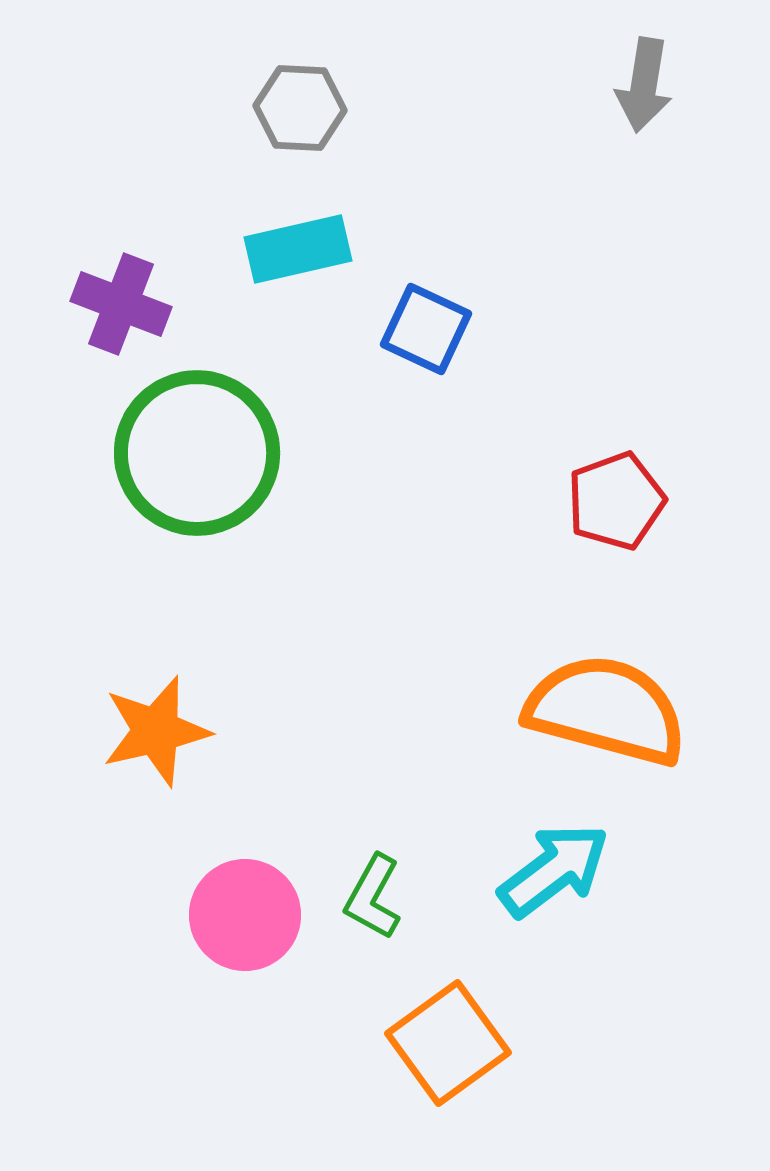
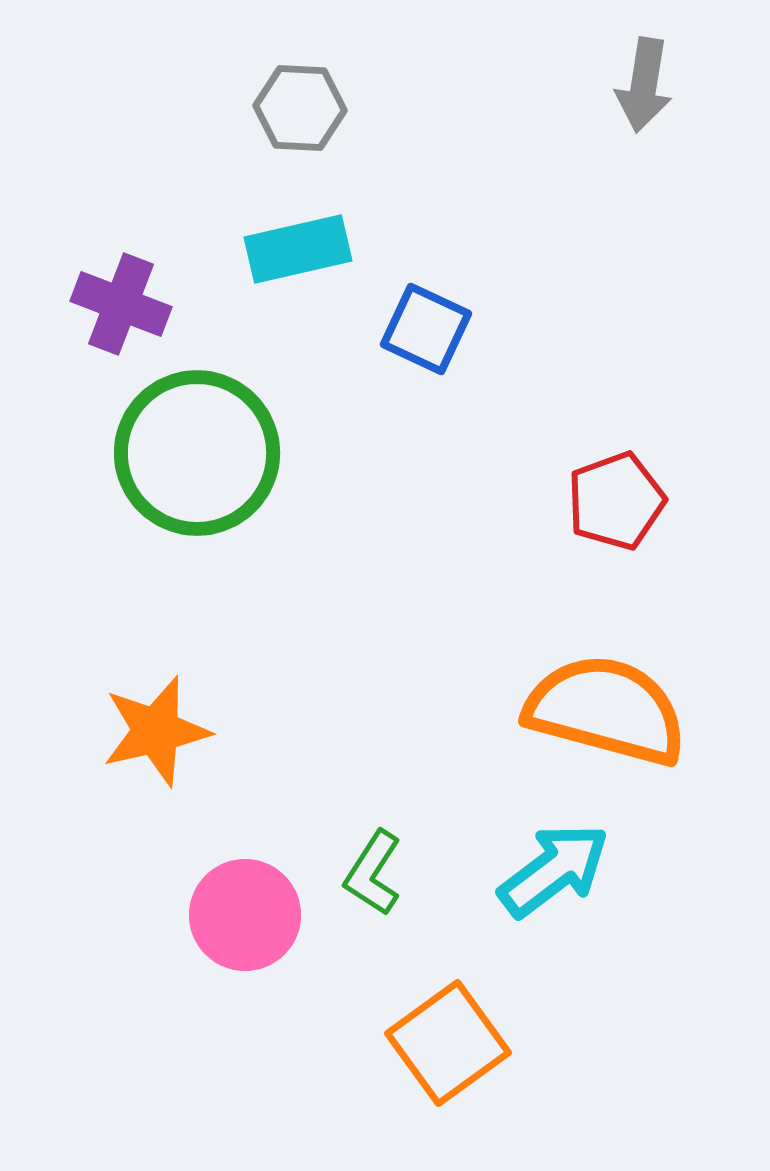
green L-shape: moved 24 px up; rotated 4 degrees clockwise
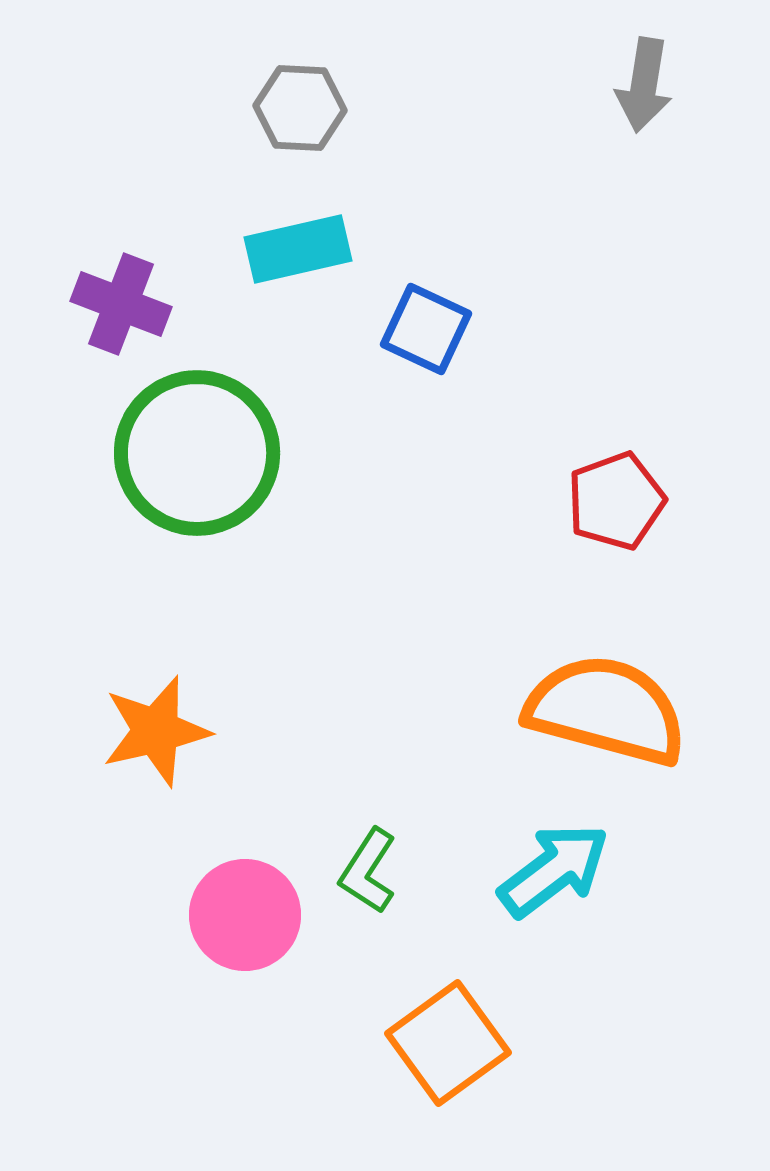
green L-shape: moved 5 px left, 2 px up
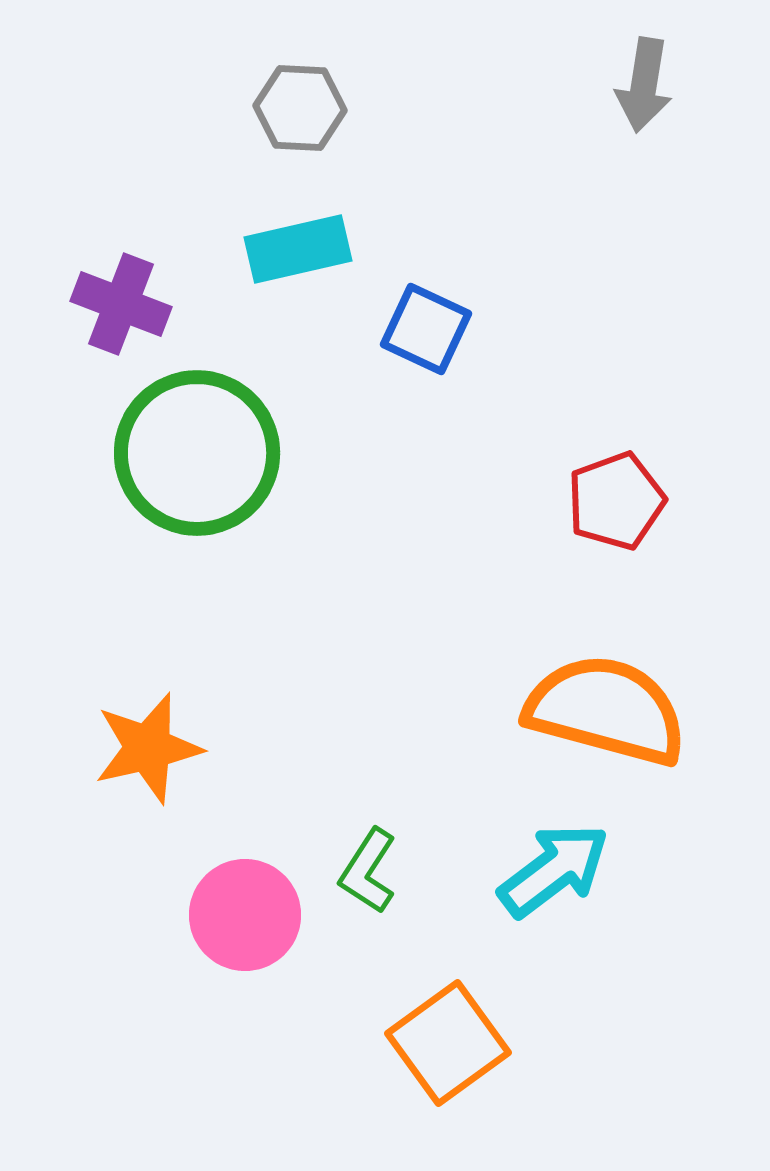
orange star: moved 8 px left, 17 px down
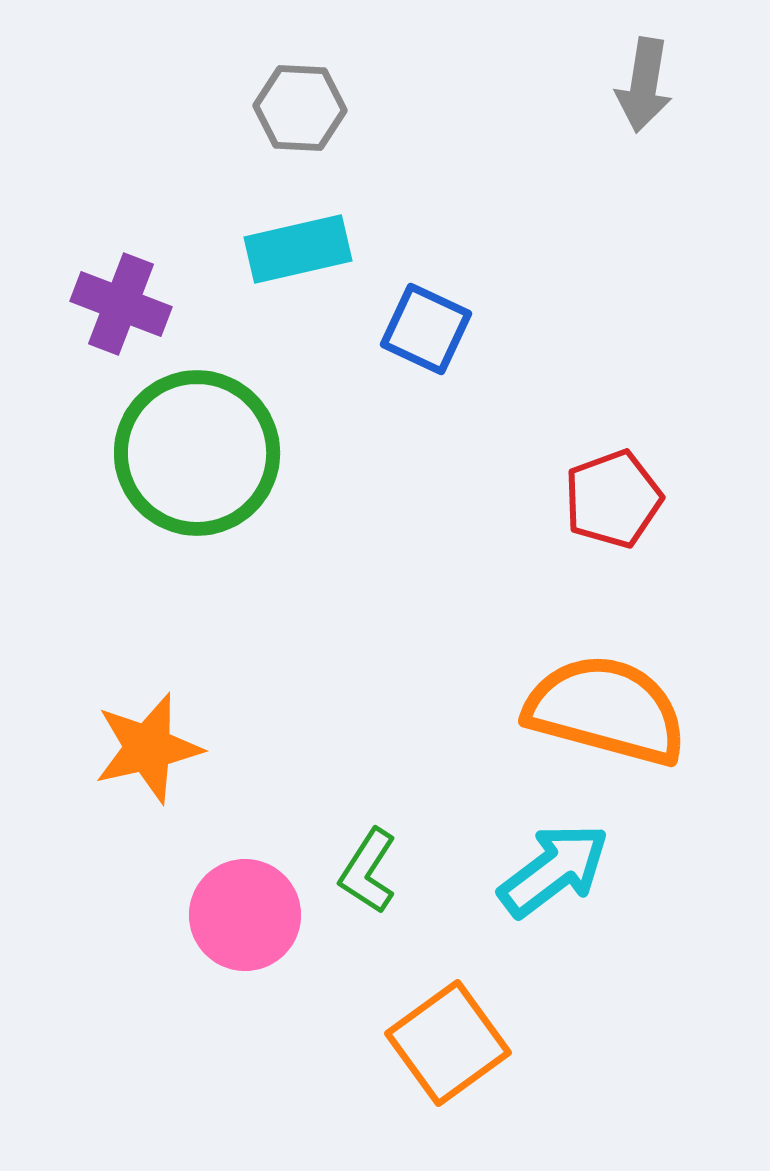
red pentagon: moved 3 px left, 2 px up
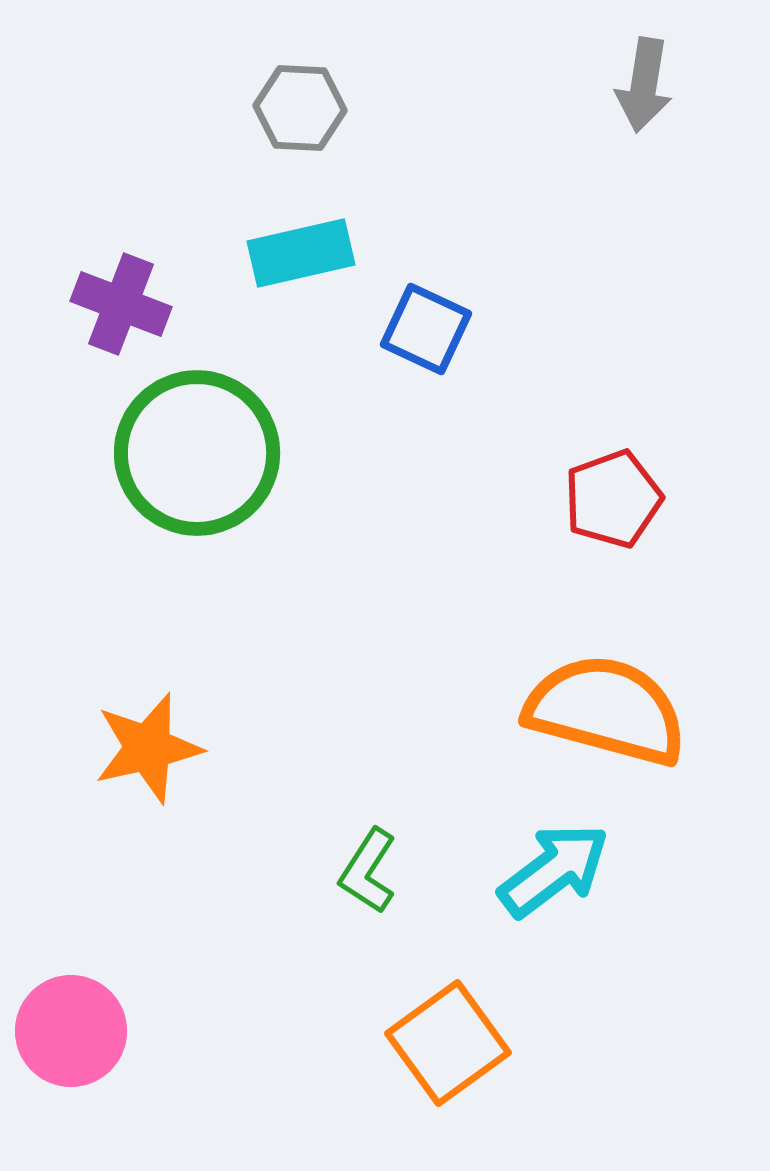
cyan rectangle: moved 3 px right, 4 px down
pink circle: moved 174 px left, 116 px down
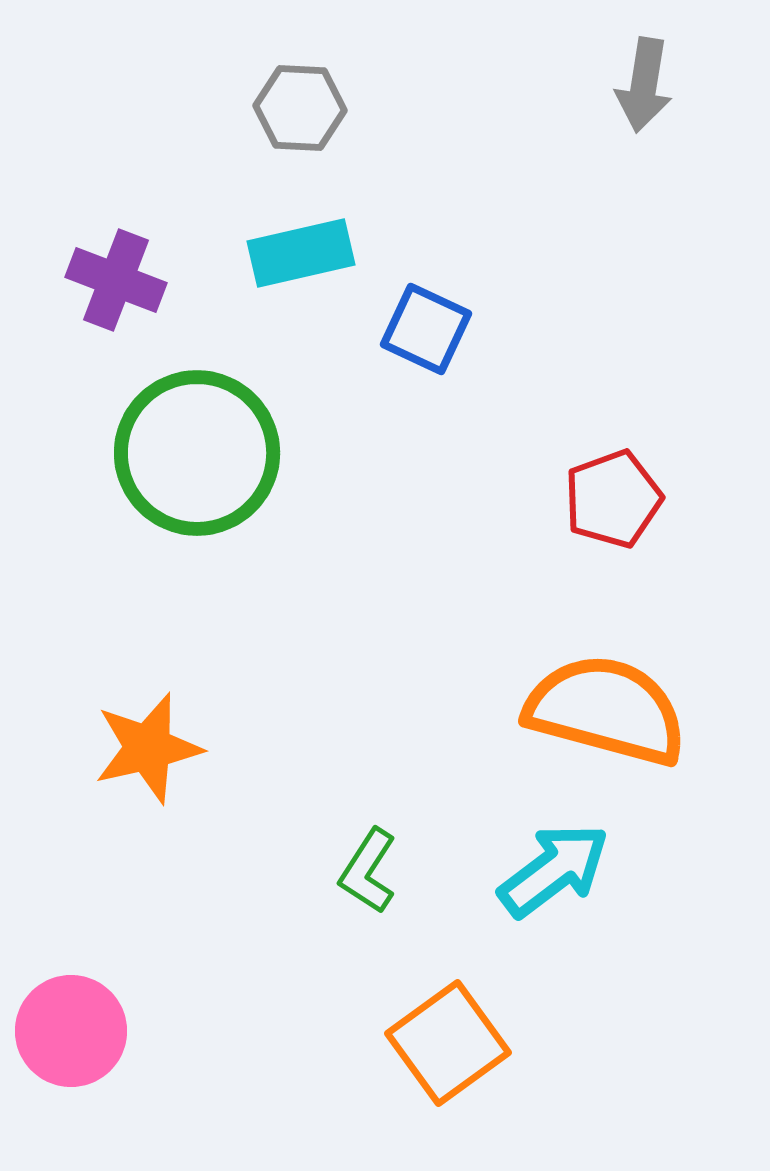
purple cross: moved 5 px left, 24 px up
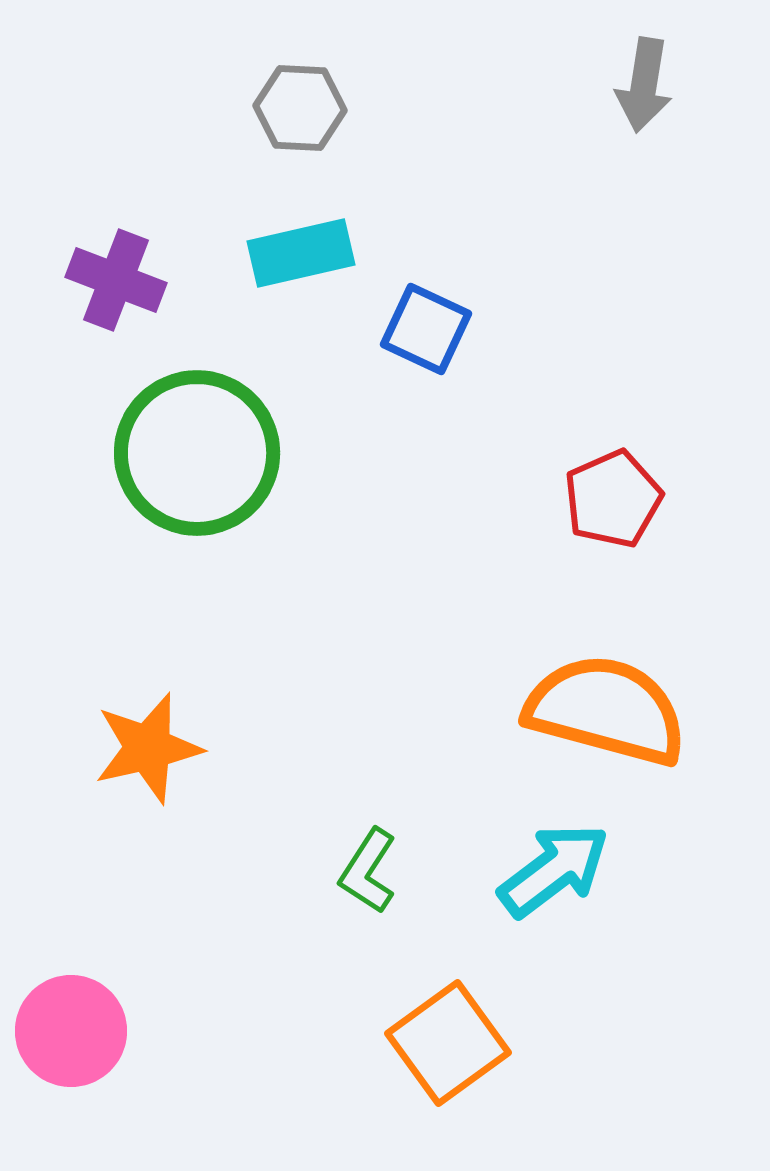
red pentagon: rotated 4 degrees counterclockwise
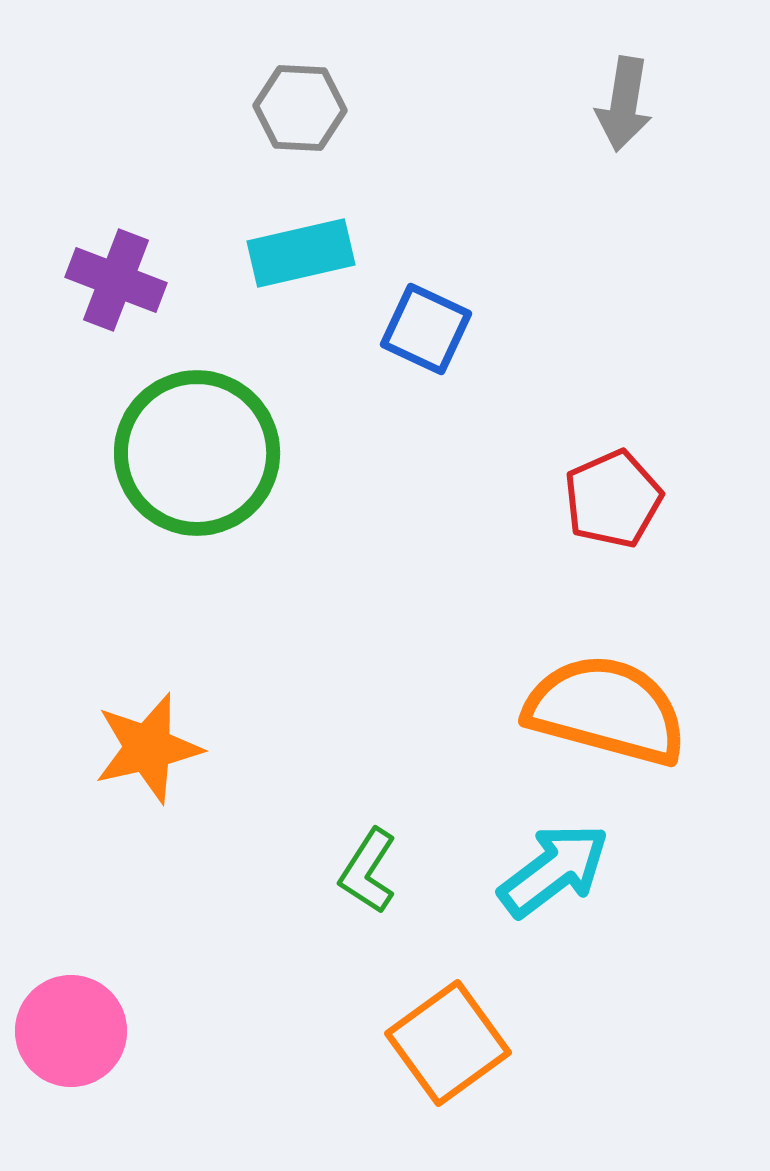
gray arrow: moved 20 px left, 19 px down
